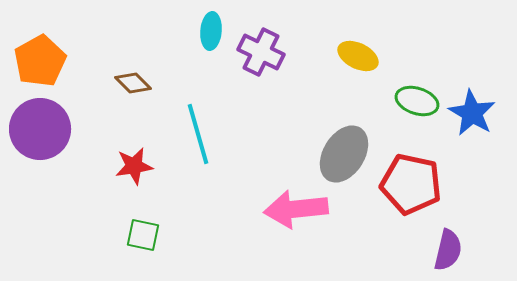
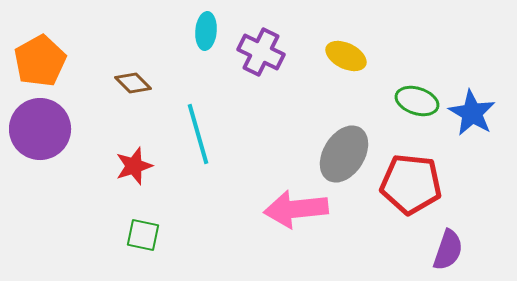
cyan ellipse: moved 5 px left
yellow ellipse: moved 12 px left
red star: rotated 9 degrees counterclockwise
red pentagon: rotated 6 degrees counterclockwise
purple semicircle: rotated 6 degrees clockwise
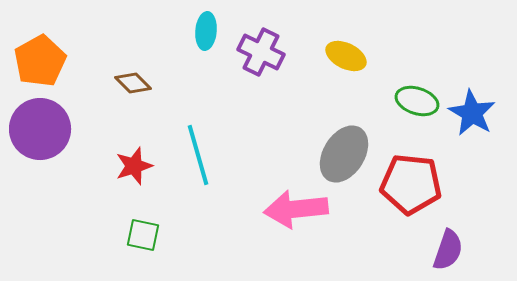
cyan line: moved 21 px down
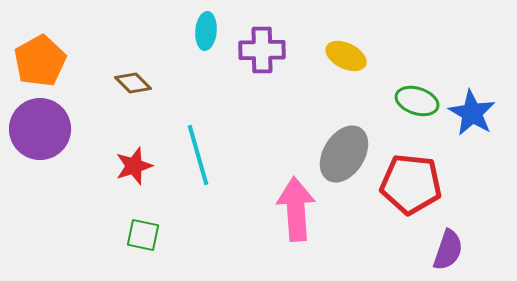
purple cross: moved 1 px right, 2 px up; rotated 27 degrees counterclockwise
pink arrow: rotated 92 degrees clockwise
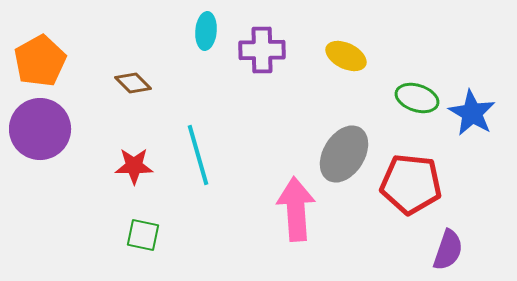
green ellipse: moved 3 px up
red star: rotated 18 degrees clockwise
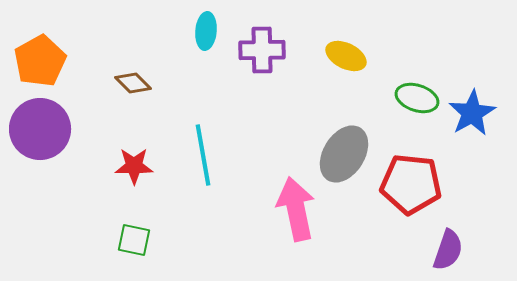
blue star: rotated 12 degrees clockwise
cyan line: moved 5 px right; rotated 6 degrees clockwise
pink arrow: rotated 8 degrees counterclockwise
green square: moved 9 px left, 5 px down
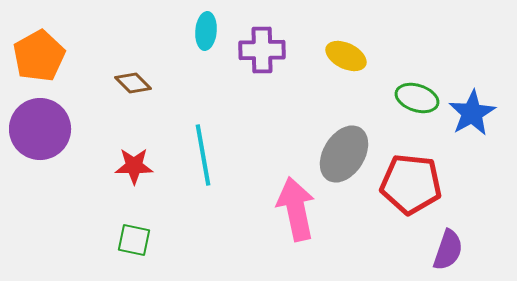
orange pentagon: moved 1 px left, 5 px up
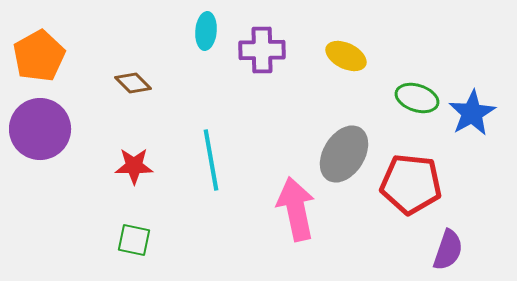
cyan line: moved 8 px right, 5 px down
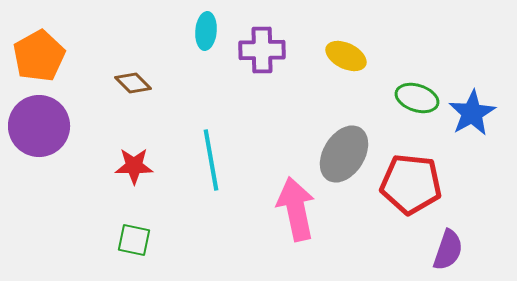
purple circle: moved 1 px left, 3 px up
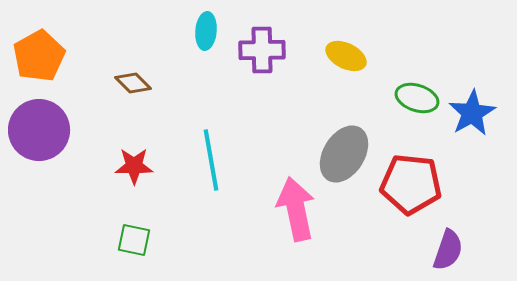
purple circle: moved 4 px down
